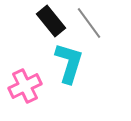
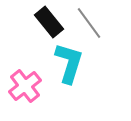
black rectangle: moved 2 px left, 1 px down
pink cross: rotated 12 degrees counterclockwise
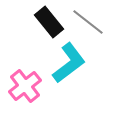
gray line: moved 1 px left, 1 px up; rotated 16 degrees counterclockwise
cyan L-shape: rotated 36 degrees clockwise
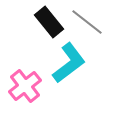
gray line: moved 1 px left
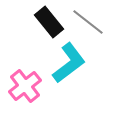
gray line: moved 1 px right
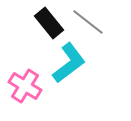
black rectangle: moved 1 px down
pink cross: rotated 20 degrees counterclockwise
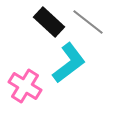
black rectangle: moved 1 px up; rotated 8 degrees counterclockwise
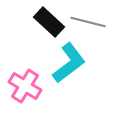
gray line: rotated 24 degrees counterclockwise
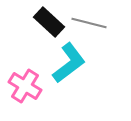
gray line: moved 1 px right, 1 px down
